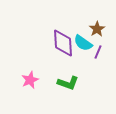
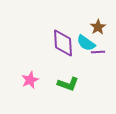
brown star: moved 1 px right, 2 px up
cyan semicircle: moved 3 px right
purple line: rotated 64 degrees clockwise
green L-shape: moved 1 px down
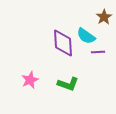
brown star: moved 6 px right, 10 px up
cyan semicircle: moved 7 px up
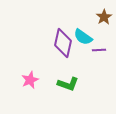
cyan semicircle: moved 3 px left, 1 px down
purple diamond: rotated 16 degrees clockwise
purple line: moved 1 px right, 2 px up
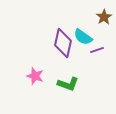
purple line: moved 2 px left; rotated 16 degrees counterclockwise
pink star: moved 5 px right, 4 px up; rotated 30 degrees counterclockwise
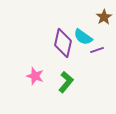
green L-shape: moved 2 px left, 2 px up; rotated 70 degrees counterclockwise
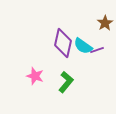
brown star: moved 1 px right, 6 px down
cyan semicircle: moved 9 px down
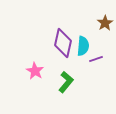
cyan semicircle: rotated 120 degrees counterclockwise
purple line: moved 1 px left, 9 px down
pink star: moved 5 px up; rotated 12 degrees clockwise
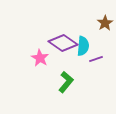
purple diamond: rotated 68 degrees counterclockwise
pink star: moved 5 px right, 13 px up
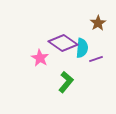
brown star: moved 7 px left
cyan semicircle: moved 1 px left, 2 px down
